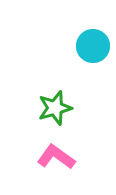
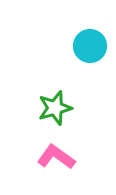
cyan circle: moved 3 px left
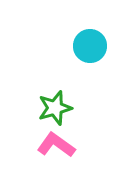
pink L-shape: moved 12 px up
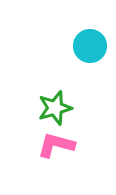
pink L-shape: rotated 21 degrees counterclockwise
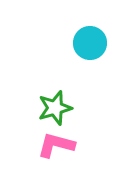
cyan circle: moved 3 px up
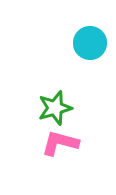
pink L-shape: moved 4 px right, 2 px up
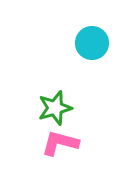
cyan circle: moved 2 px right
